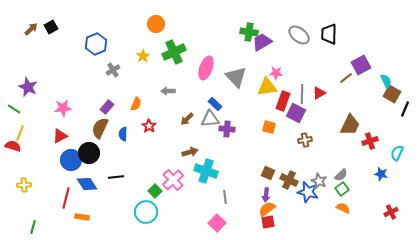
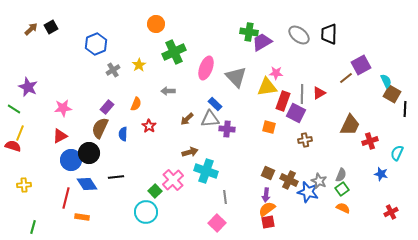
yellow star at (143, 56): moved 4 px left, 9 px down
black line at (405, 109): rotated 21 degrees counterclockwise
gray semicircle at (341, 175): rotated 24 degrees counterclockwise
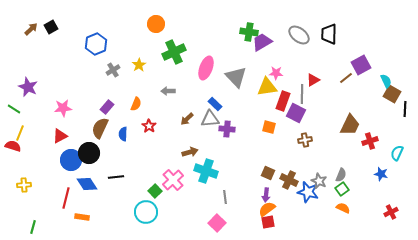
red triangle at (319, 93): moved 6 px left, 13 px up
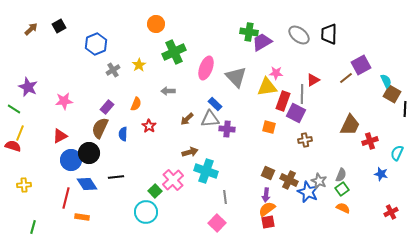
black square at (51, 27): moved 8 px right, 1 px up
pink star at (63, 108): moved 1 px right, 7 px up
blue star at (308, 192): rotated 10 degrees clockwise
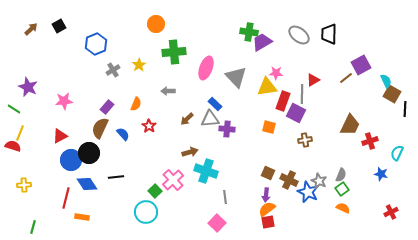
green cross at (174, 52): rotated 20 degrees clockwise
blue semicircle at (123, 134): rotated 136 degrees clockwise
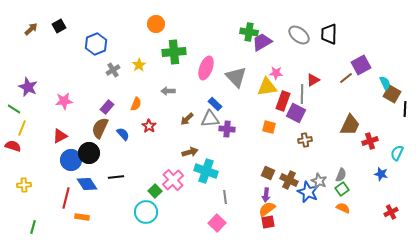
cyan semicircle at (386, 81): moved 1 px left, 2 px down
yellow line at (20, 133): moved 2 px right, 5 px up
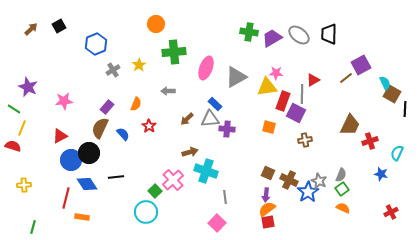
purple trapezoid at (262, 42): moved 10 px right, 4 px up
gray triangle at (236, 77): rotated 45 degrees clockwise
blue star at (308, 192): rotated 15 degrees clockwise
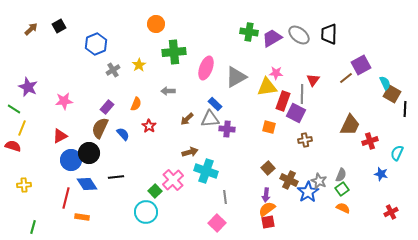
red triangle at (313, 80): rotated 24 degrees counterclockwise
brown square at (268, 173): moved 5 px up; rotated 24 degrees clockwise
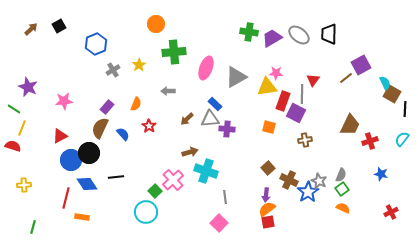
cyan semicircle at (397, 153): moved 5 px right, 14 px up; rotated 14 degrees clockwise
pink square at (217, 223): moved 2 px right
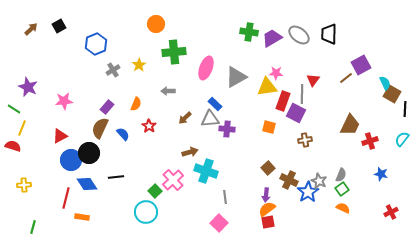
brown arrow at (187, 119): moved 2 px left, 1 px up
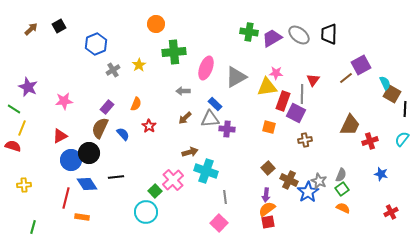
gray arrow at (168, 91): moved 15 px right
